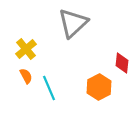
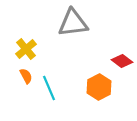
gray triangle: rotated 36 degrees clockwise
red diamond: moved 2 px up; rotated 60 degrees counterclockwise
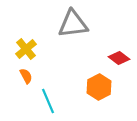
gray triangle: moved 1 px down
red diamond: moved 3 px left, 3 px up
cyan line: moved 1 px left, 13 px down
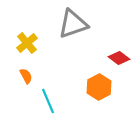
gray triangle: rotated 12 degrees counterclockwise
yellow cross: moved 1 px right, 6 px up
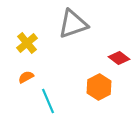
orange semicircle: moved 1 px down; rotated 91 degrees counterclockwise
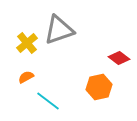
gray triangle: moved 14 px left, 6 px down
orange hexagon: rotated 15 degrees clockwise
cyan line: rotated 30 degrees counterclockwise
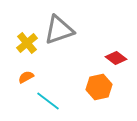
red diamond: moved 3 px left
